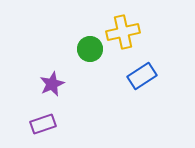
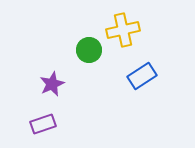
yellow cross: moved 2 px up
green circle: moved 1 px left, 1 px down
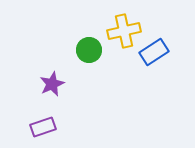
yellow cross: moved 1 px right, 1 px down
blue rectangle: moved 12 px right, 24 px up
purple rectangle: moved 3 px down
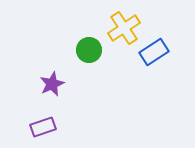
yellow cross: moved 3 px up; rotated 20 degrees counterclockwise
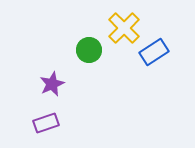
yellow cross: rotated 12 degrees counterclockwise
purple rectangle: moved 3 px right, 4 px up
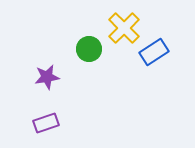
green circle: moved 1 px up
purple star: moved 5 px left, 7 px up; rotated 15 degrees clockwise
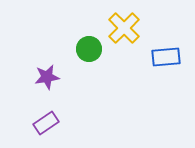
blue rectangle: moved 12 px right, 5 px down; rotated 28 degrees clockwise
purple rectangle: rotated 15 degrees counterclockwise
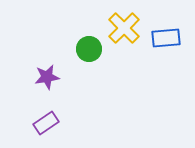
blue rectangle: moved 19 px up
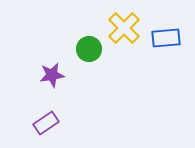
purple star: moved 5 px right, 2 px up
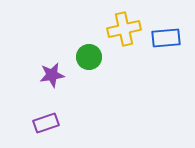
yellow cross: moved 1 px down; rotated 32 degrees clockwise
green circle: moved 8 px down
purple rectangle: rotated 15 degrees clockwise
